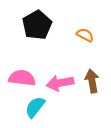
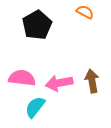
orange semicircle: moved 23 px up
pink arrow: moved 1 px left
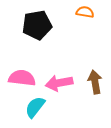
orange semicircle: rotated 18 degrees counterclockwise
black pentagon: rotated 20 degrees clockwise
brown arrow: moved 3 px right, 1 px down
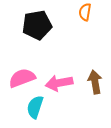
orange semicircle: rotated 90 degrees counterclockwise
pink semicircle: rotated 28 degrees counterclockwise
cyan semicircle: rotated 20 degrees counterclockwise
